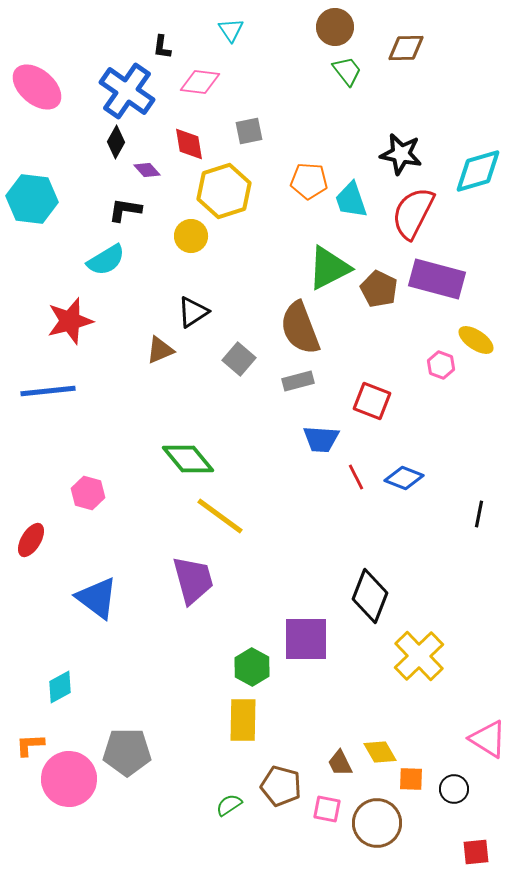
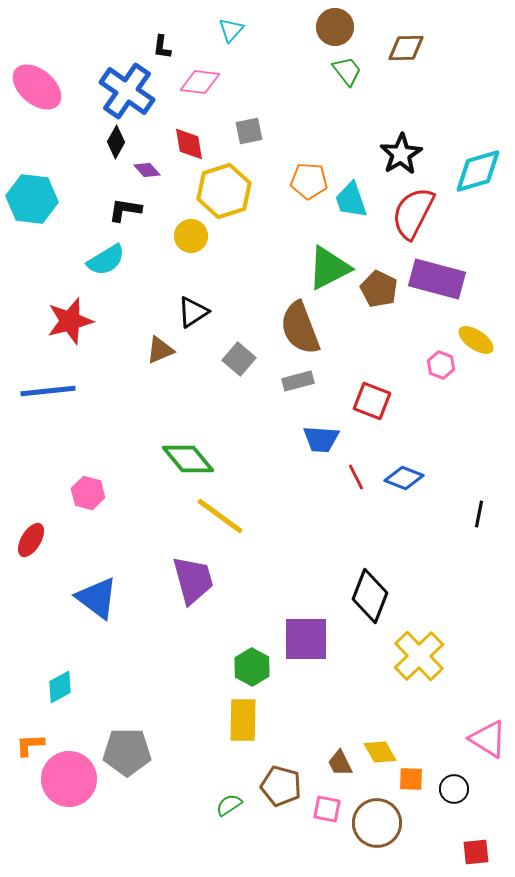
cyan triangle at (231, 30): rotated 16 degrees clockwise
black star at (401, 154): rotated 30 degrees clockwise
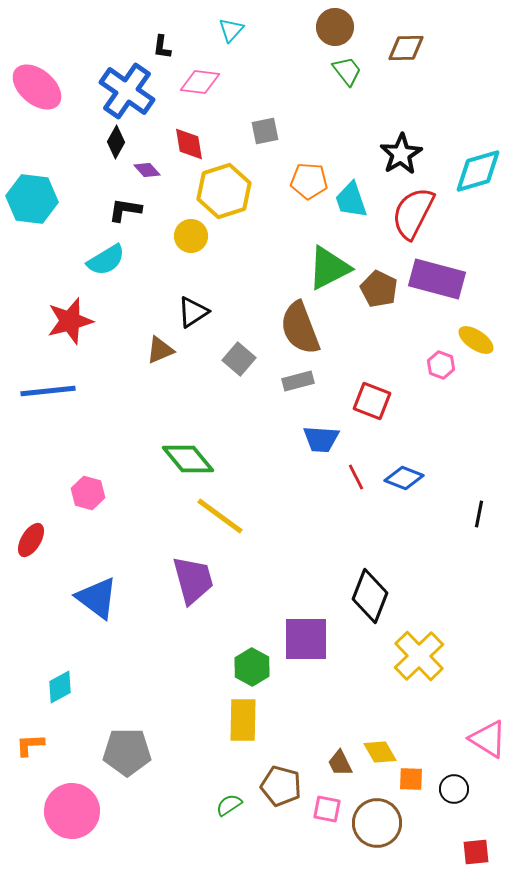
gray square at (249, 131): moved 16 px right
pink circle at (69, 779): moved 3 px right, 32 px down
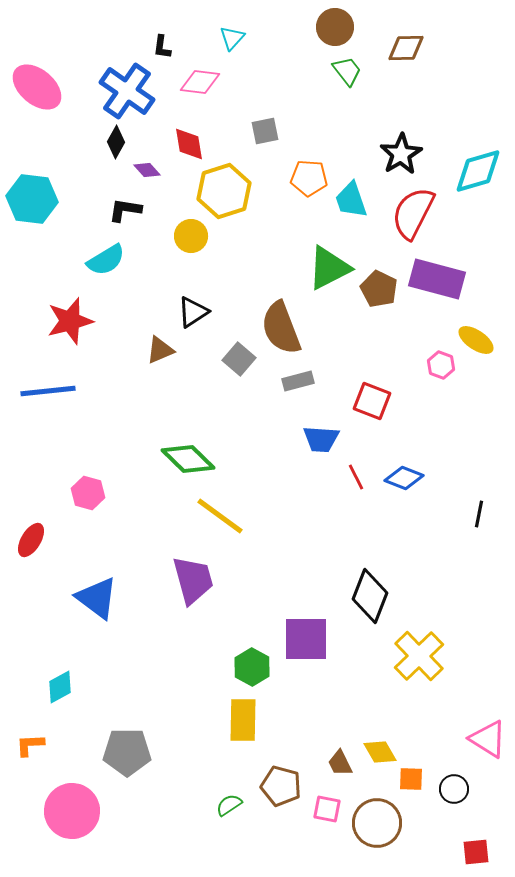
cyan triangle at (231, 30): moved 1 px right, 8 px down
orange pentagon at (309, 181): moved 3 px up
brown semicircle at (300, 328): moved 19 px left
green diamond at (188, 459): rotated 6 degrees counterclockwise
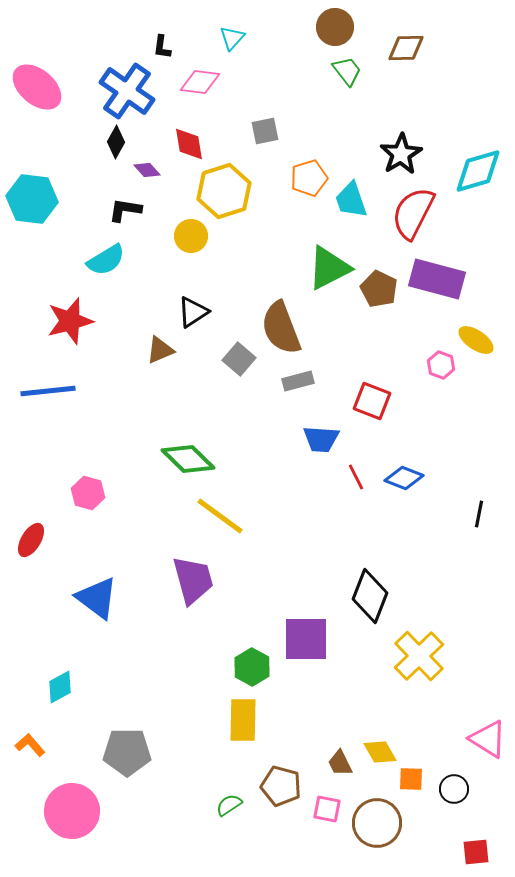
orange pentagon at (309, 178): rotated 21 degrees counterclockwise
orange L-shape at (30, 745): rotated 52 degrees clockwise
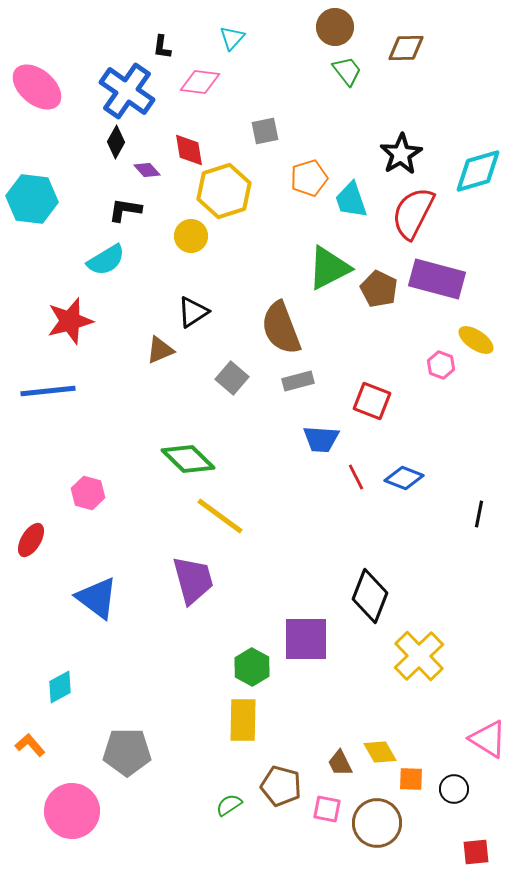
red diamond at (189, 144): moved 6 px down
gray square at (239, 359): moved 7 px left, 19 px down
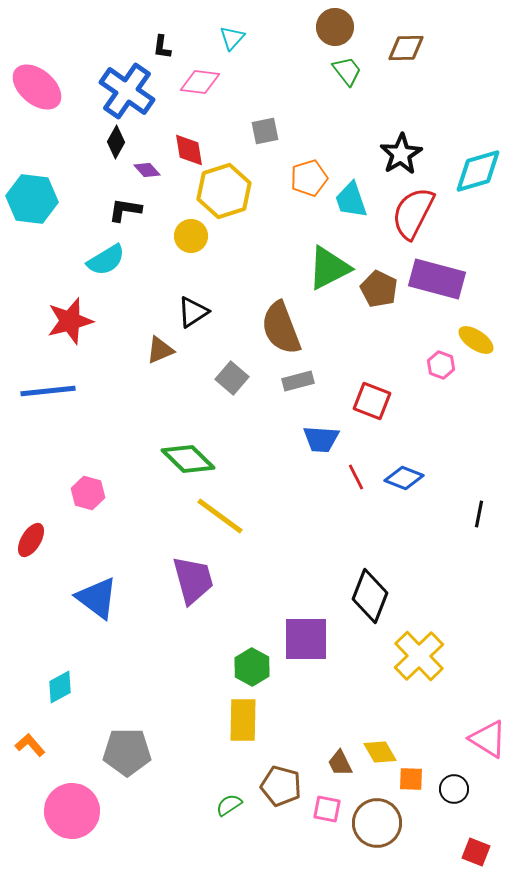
red square at (476, 852): rotated 28 degrees clockwise
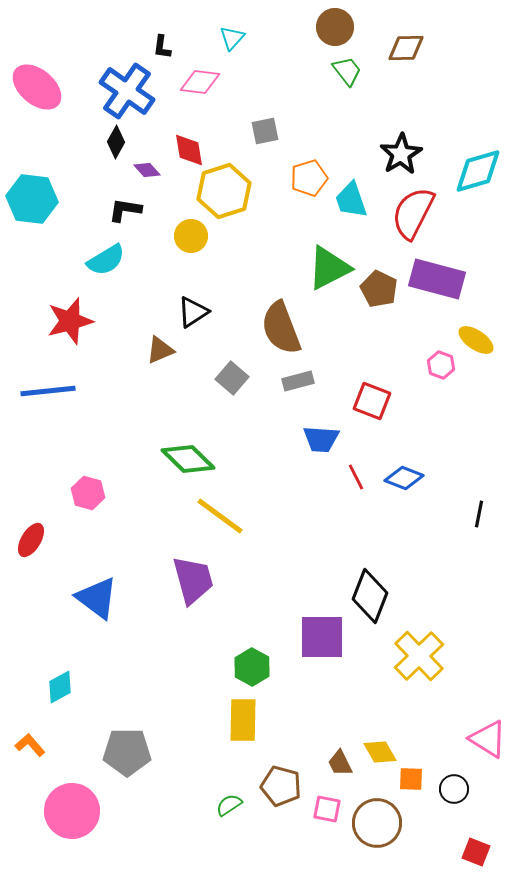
purple square at (306, 639): moved 16 px right, 2 px up
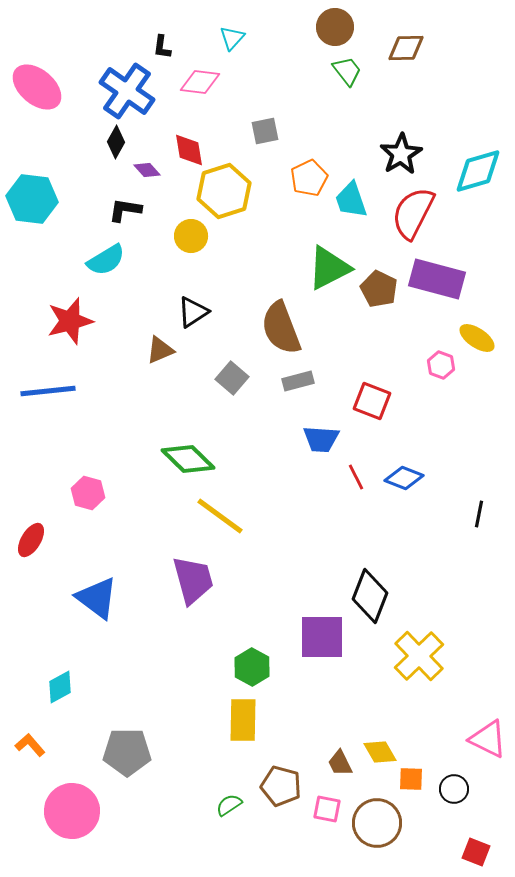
orange pentagon at (309, 178): rotated 9 degrees counterclockwise
yellow ellipse at (476, 340): moved 1 px right, 2 px up
pink triangle at (488, 739): rotated 6 degrees counterclockwise
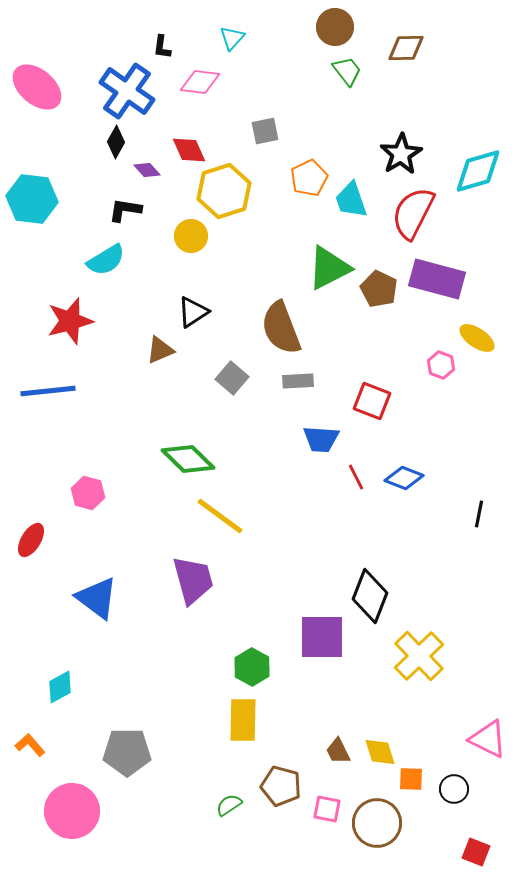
red diamond at (189, 150): rotated 15 degrees counterclockwise
gray rectangle at (298, 381): rotated 12 degrees clockwise
yellow diamond at (380, 752): rotated 12 degrees clockwise
brown trapezoid at (340, 763): moved 2 px left, 12 px up
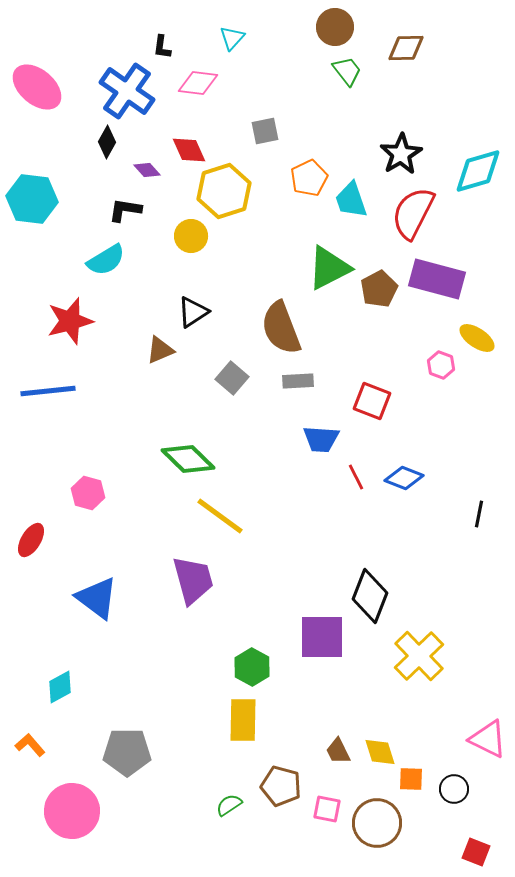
pink diamond at (200, 82): moved 2 px left, 1 px down
black diamond at (116, 142): moved 9 px left
brown pentagon at (379, 289): rotated 18 degrees clockwise
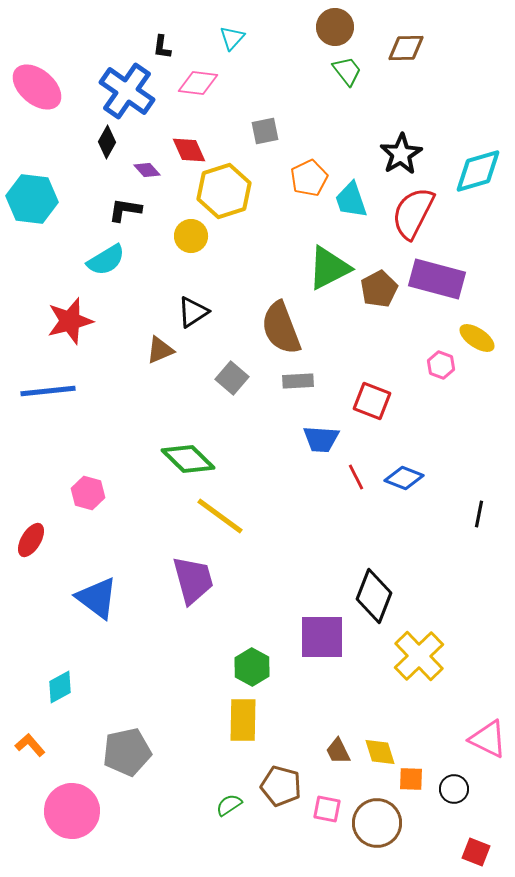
black diamond at (370, 596): moved 4 px right
gray pentagon at (127, 752): rotated 12 degrees counterclockwise
